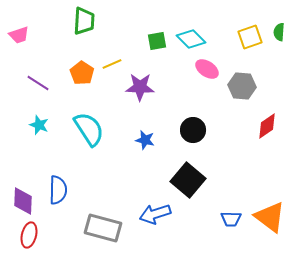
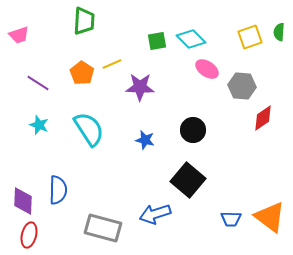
red diamond: moved 4 px left, 8 px up
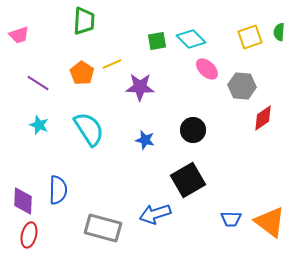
pink ellipse: rotated 10 degrees clockwise
black square: rotated 20 degrees clockwise
orange triangle: moved 5 px down
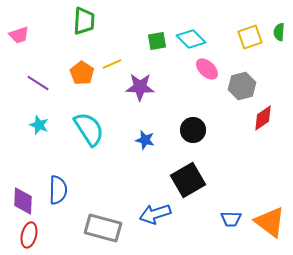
gray hexagon: rotated 20 degrees counterclockwise
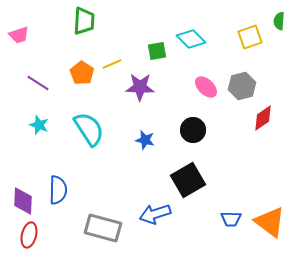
green semicircle: moved 11 px up
green square: moved 10 px down
pink ellipse: moved 1 px left, 18 px down
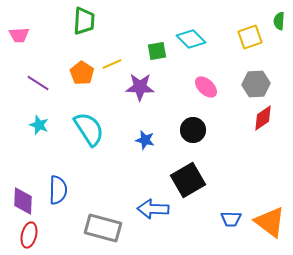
pink trapezoid: rotated 15 degrees clockwise
gray hexagon: moved 14 px right, 2 px up; rotated 12 degrees clockwise
blue arrow: moved 2 px left, 5 px up; rotated 20 degrees clockwise
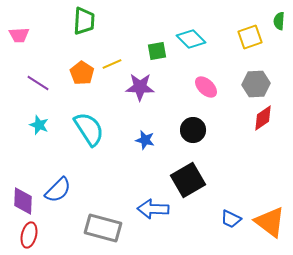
blue semicircle: rotated 44 degrees clockwise
blue trapezoid: rotated 25 degrees clockwise
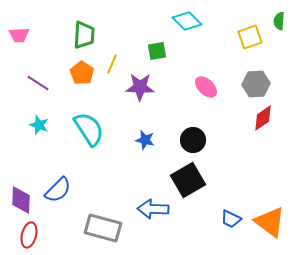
green trapezoid: moved 14 px down
cyan diamond: moved 4 px left, 18 px up
yellow line: rotated 42 degrees counterclockwise
black circle: moved 10 px down
purple diamond: moved 2 px left, 1 px up
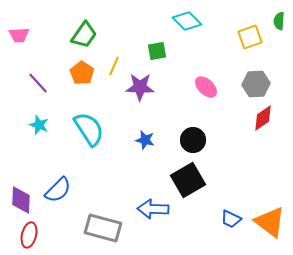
green trapezoid: rotated 32 degrees clockwise
yellow line: moved 2 px right, 2 px down
purple line: rotated 15 degrees clockwise
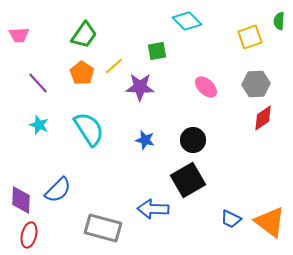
yellow line: rotated 24 degrees clockwise
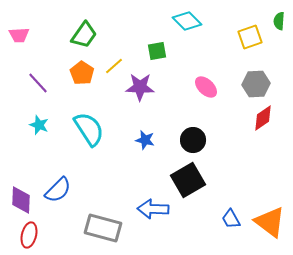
blue trapezoid: rotated 35 degrees clockwise
